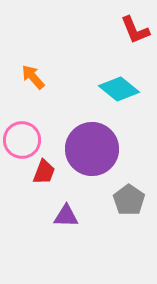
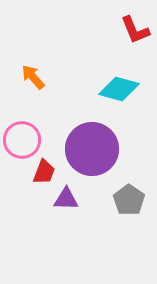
cyan diamond: rotated 24 degrees counterclockwise
purple triangle: moved 17 px up
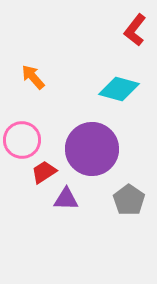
red L-shape: rotated 60 degrees clockwise
red trapezoid: rotated 144 degrees counterclockwise
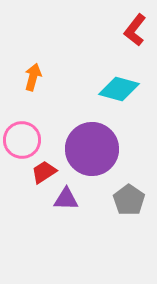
orange arrow: rotated 56 degrees clockwise
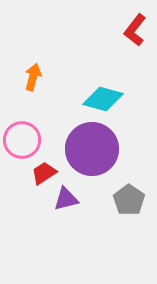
cyan diamond: moved 16 px left, 10 px down
red trapezoid: moved 1 px down
purple triangle: rotated 16 degrees counterclockwise
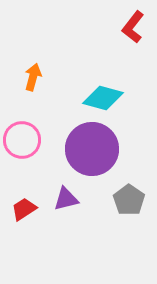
red L-shape: moved 2 px left, 3 px up
cyan diamond: moved 1 px up
red trapezoid: moved 20 px left, 36 px down
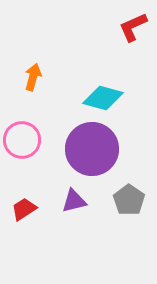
red L-shape: rotated 28 degrees clockwise
purple triangle: moved 8 px right, 2 px down
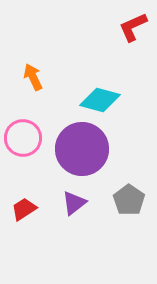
orange arrow: rotated 40 degrees counterclockwise
cyan diamond: moved 3 px left, 2 px down
pink circle: moved 1 px right, 2 px up
purple circle: moved 10 px left
purple triangle: moved 2 px down; rotated 24 degrees counterclockwise
